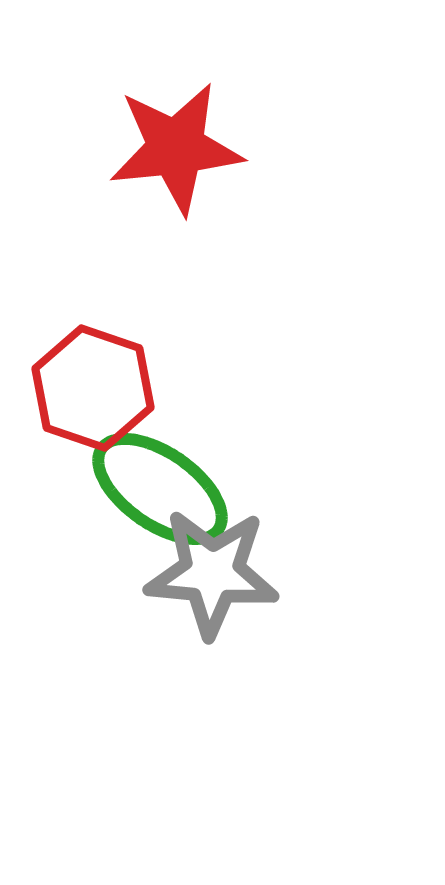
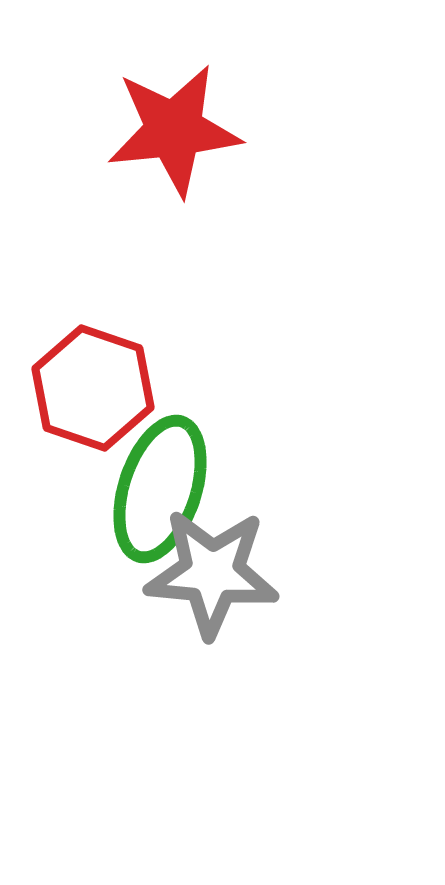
red star: moved 2 px left, 18 px up
green ellipse: rotated 73 degrees clockwise
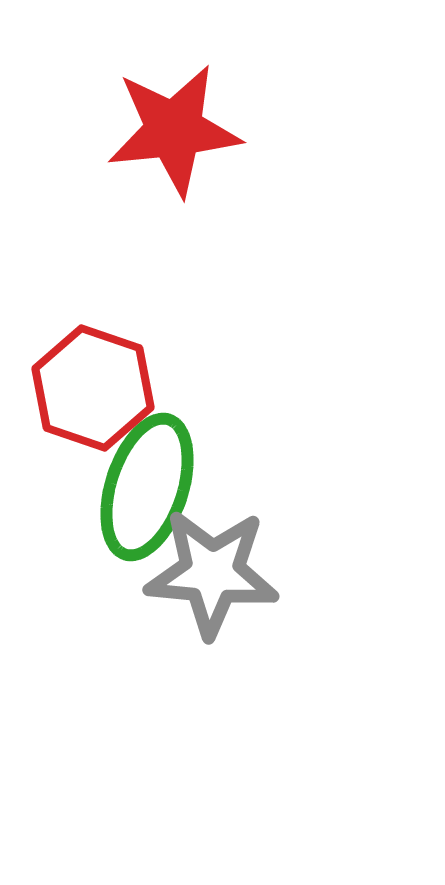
green ellipse: moved 13 px left, 2 px up
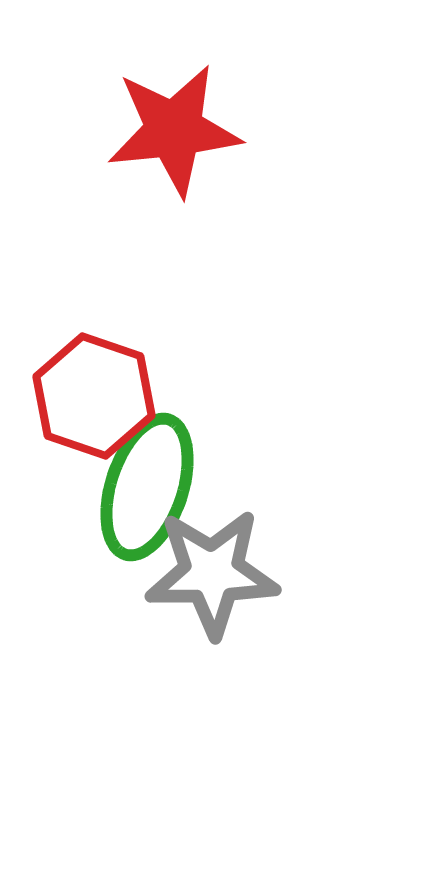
red hexagon: moved 1 px right, 8 px down
gray star: rotated 6 degrees counterclockwise
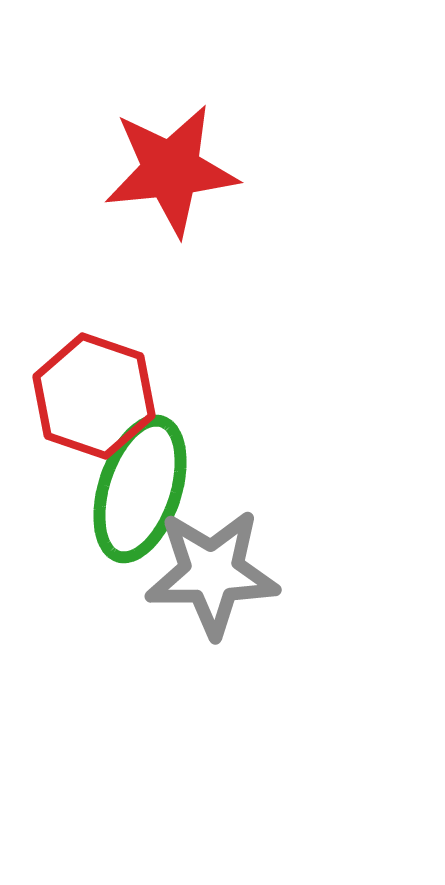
red star: moved 3 px left, 40 px down
green ellipse: moved 7 px left, 2 px down
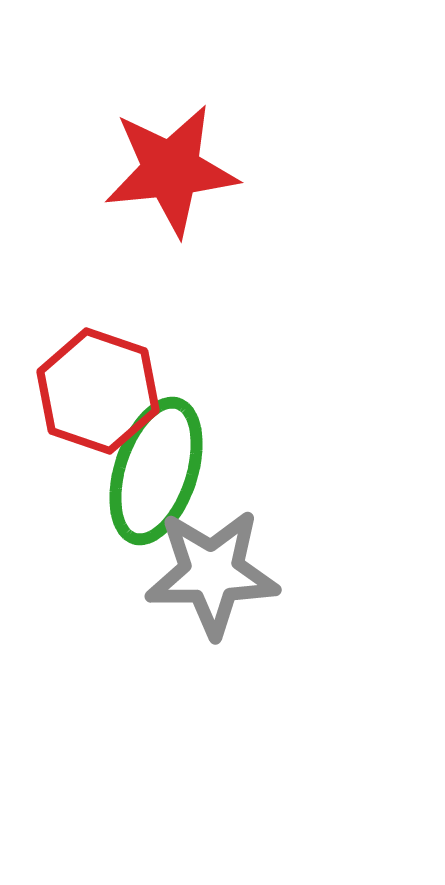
red hexagon: moved 4 px right, 5 px up
green ellipse: moved 16 px right, 18 px up
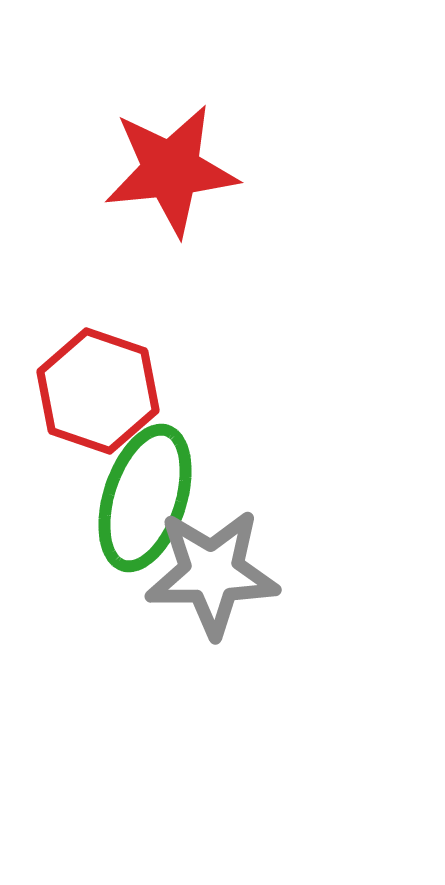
green ellipse: moved 11 px left, 27 px down
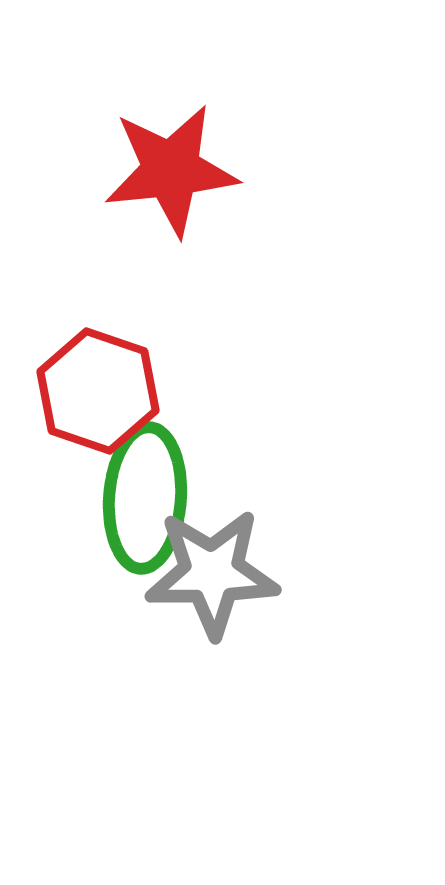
green ellipse: rotated 14 degrees counterclockwise
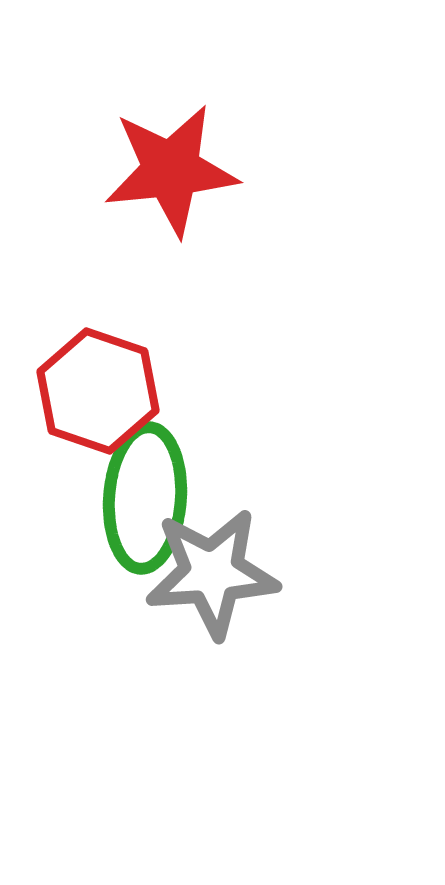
gray star: rotated 3 degrees counterclockwise
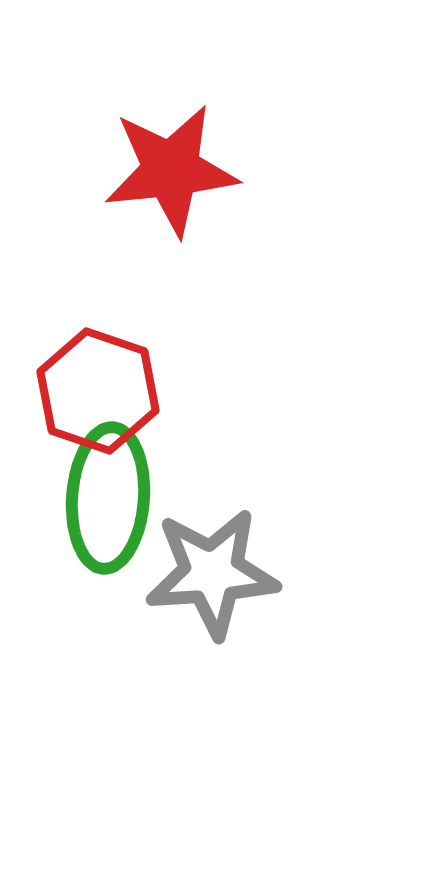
green ellipse: moved 37 px left
